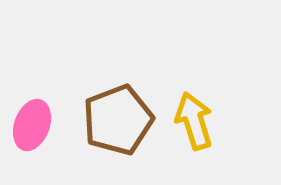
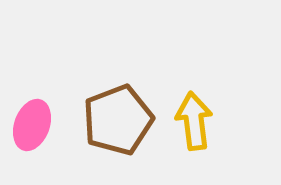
yellow arrow: rotated 10 degrees clockwise
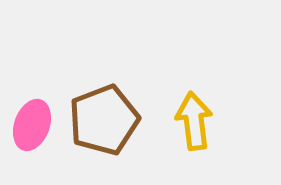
brown pentagon: moved 14 px left
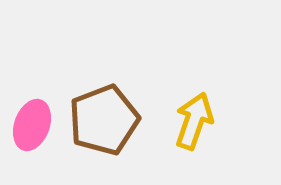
yellow arrow: rotated 26 degrees clockwise
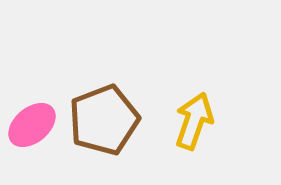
pink ellipse: rotated 30 degrees clockwise
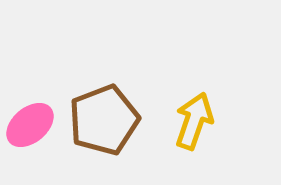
pink ellipse: moved 2 px left
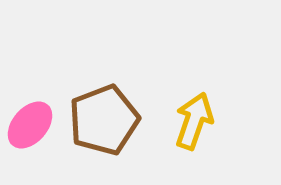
pink ellipse: rotated 9 degrees counterclockwise
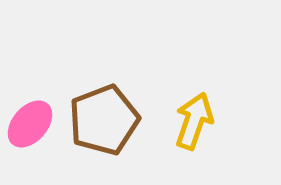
pink ellipse: moved 1 px up
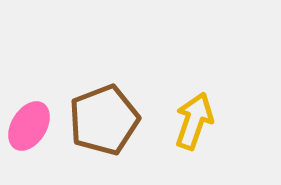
pink ellipse: moved 1 px left, 2 px down; rotated 9 degrees counterclockwise
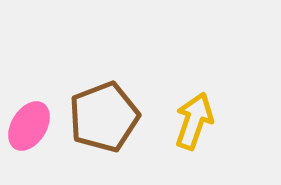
brown pentagon: moved 3 px up
